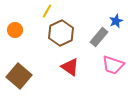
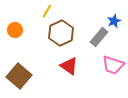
blue star: moved 2 px left
red triangle: moved 1 px left, 1 px up
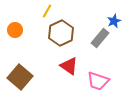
gray rectangle: moved 1 px right, 1 px down
pink trapezoid: moved 15 px left, 16 px down
brown square: moved 1 px right, 1 px down
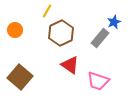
blue star: moved 1 px down
red triangle: moved 1 px right, 1 px up
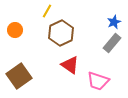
gray rectangle: moved 12 px right, 5 px down
brown square: moved 1 px left, 1 px up; rotated 15 degrees clockwise
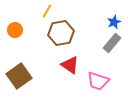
brown hexagon: rotated 15 degrees clockwise
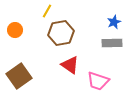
gray rectangle: rotated 48 degrees clockwise
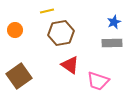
yellow line: rotated 48 degrees clockwise
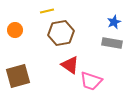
gray rectangle: rotated 12 degrees clockwise
brown square: moved 1 px left; rotated 20 degrees clockwise
pink trapezoid: moved 7 px left
